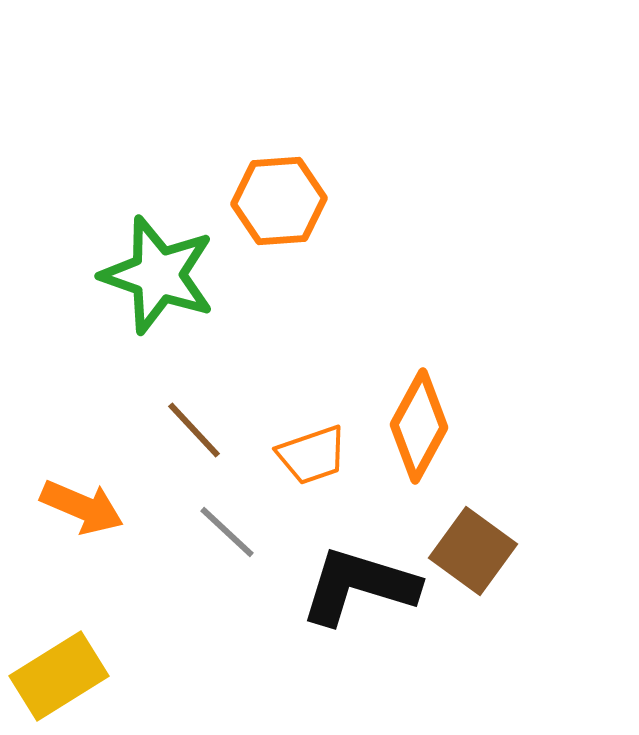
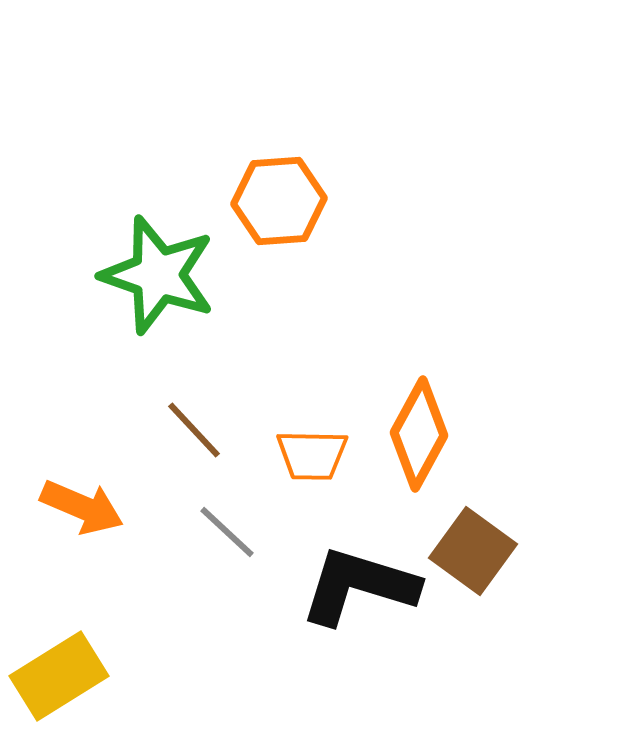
orange diamond: moved 8 px down
orange trapezoid: rotated 20 degrees clockwise
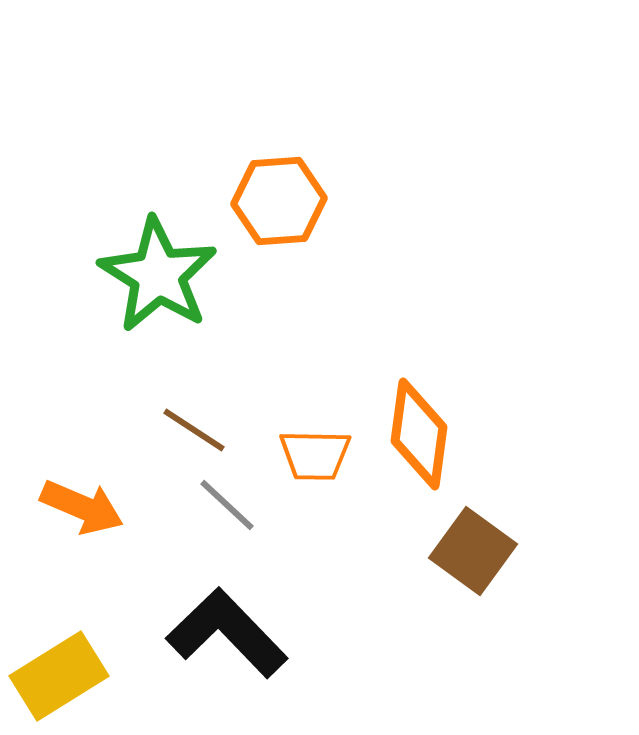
green star: rotated 13 degrees clockwise
brown line: rotated 14 degrees counterclockwise
orange diamond: rotated 21 degrees counterclockwise
orange trapezoid: moved 3 px right
gray line: moved 27 px up
black L-shape: moved 132 px left, 47 px down; rotated 29 degrees clockwise
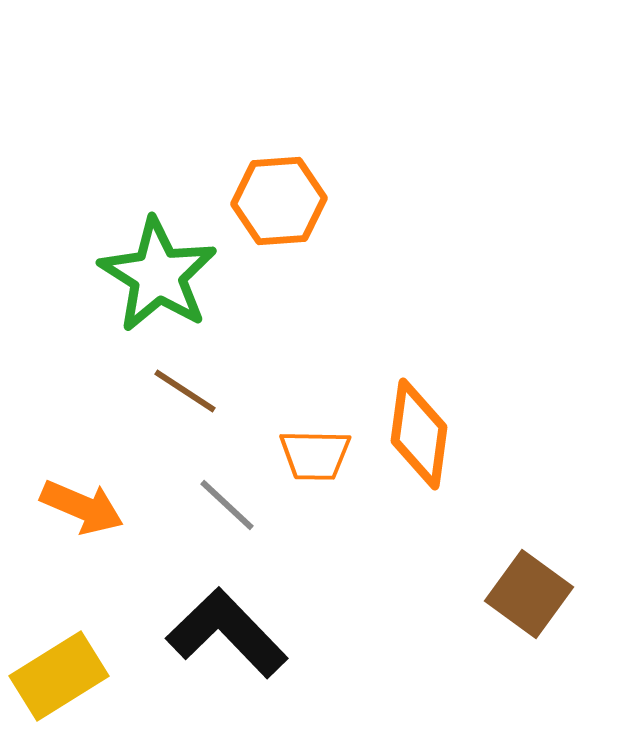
brown line: moved 9 px left, 39 px up
brown square: moved 56 px right, 43 px down
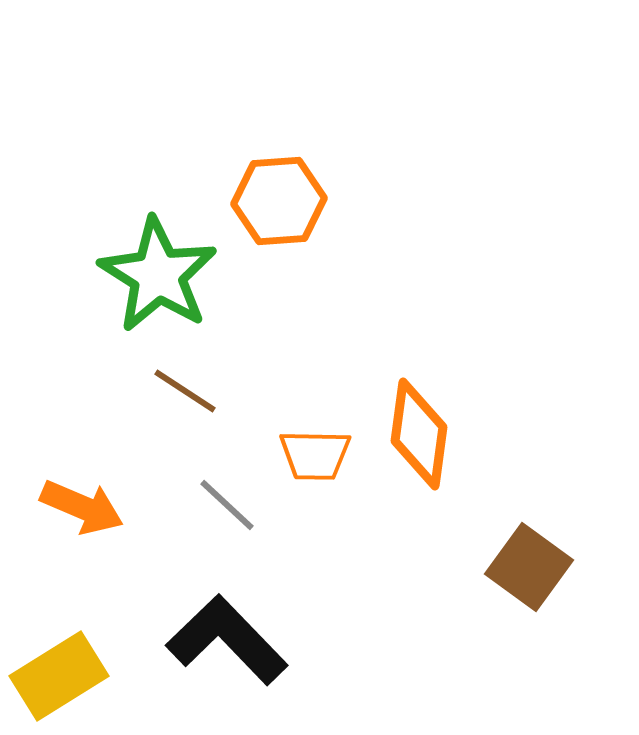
brown square: moved 27 px up
black L-shape: moved 7 px down
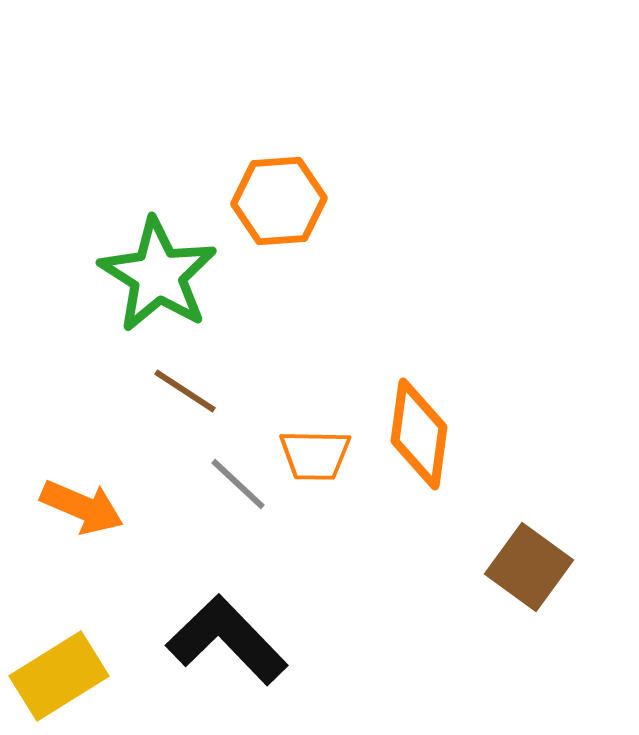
gray line: moved 11 px right, 21 px up
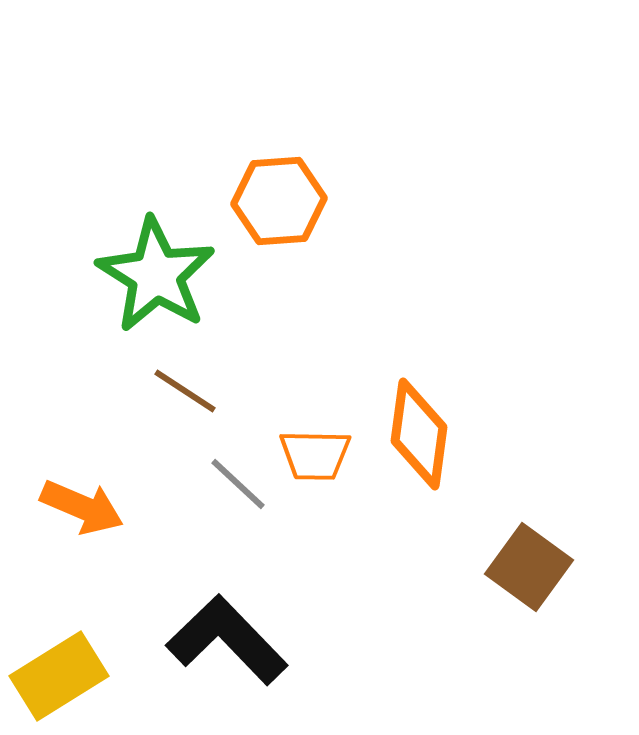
green star: moved 2 px left
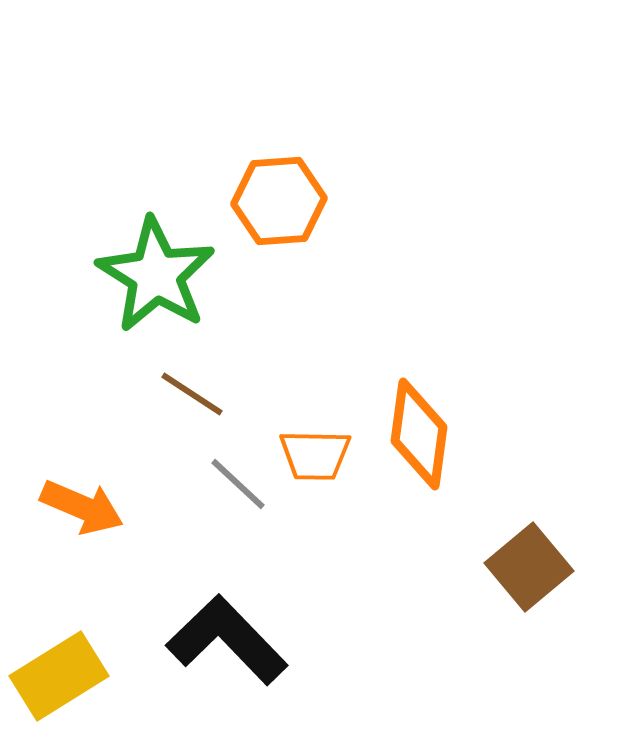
brown line: moved 7 px right, 3 px down
brown square: rotated 14 degrees clockwise
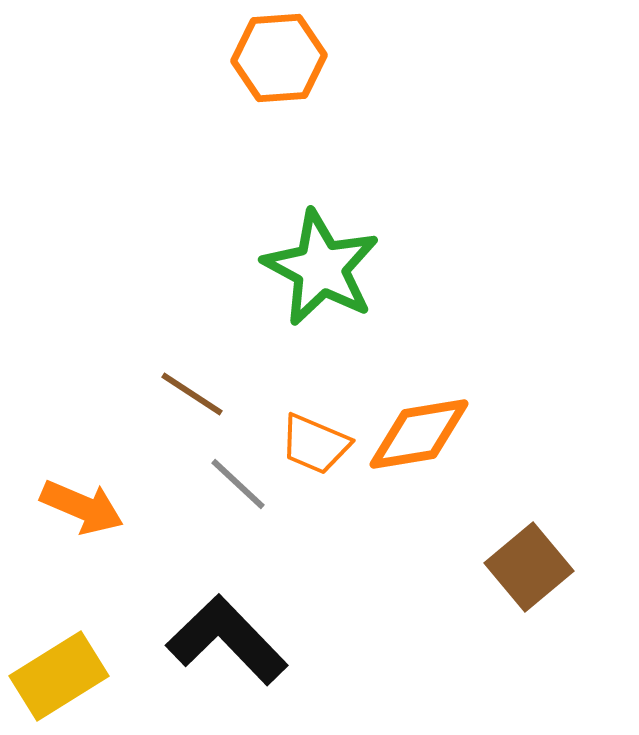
orange hexagon: moved 143 px up
green star: moved 165 px right, 7 px up; rotated 4 degrees counterclockwise
orange diamond: rotated 73 degrees clockwise
orange trapezoid: moved 11 px up; rotated 22 degrees clockwise
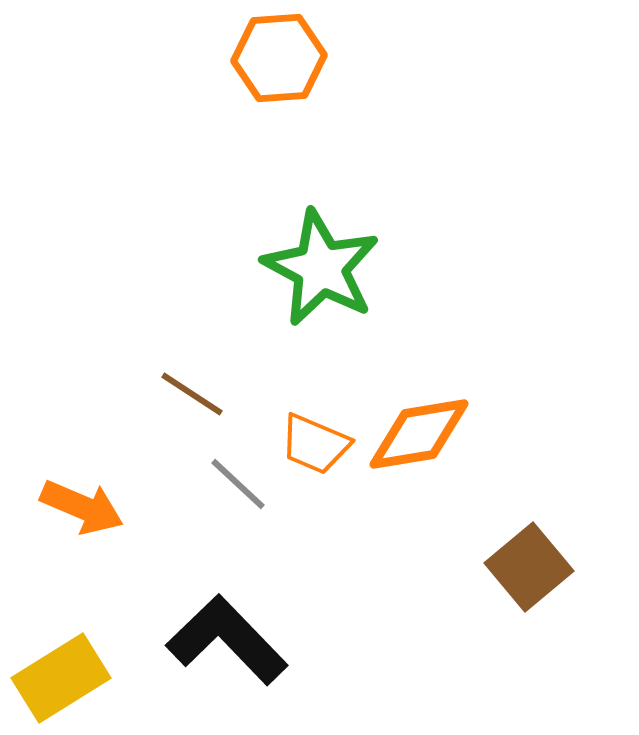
yellow rectangle: moved 2 px right, 2 px down
